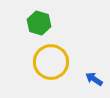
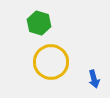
blue arrow: rotated 138 degrees counterclockwise
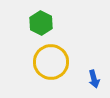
green hexagon: moved 2 px right; rotated 10 degrees clockwise
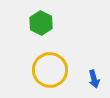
yellow circle: moved 1 px left, 8 px down
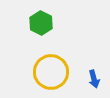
yellow circle: moved 1 px right, 2 px down
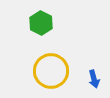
yellow circle: moved 1 px up
